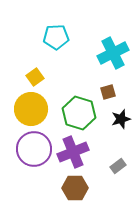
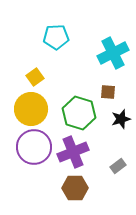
brown square: rotated 21 degrees clockwise
purple circle: moved 2 px up
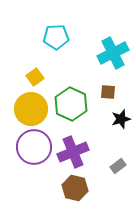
green hexagon: moved 8 px left, 9 px up; rotated 8 degrees clockwise
brown hexagon: rotated 15 degrees clockwise
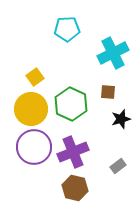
cyan pentagon: moved 11 px right, 8 px up
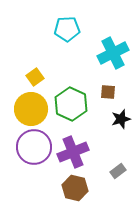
gray rectangle: moved 5 px down
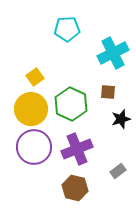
purple cross: moved 4 px right, 3 px up
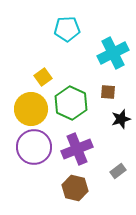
yellow square: moved 8 px right
green hexagon: moved 1 px up
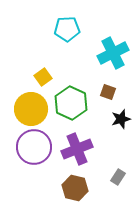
brown square: rotated 14 degrees clockwise
gray rectangle: moved 6 px down; rotated 21 degrees counterclockwise
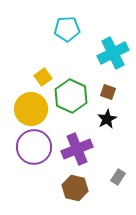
green hexagon: moved 7 px up
black star: moved 14 px left; rotated 12 degrees counterclockwise
